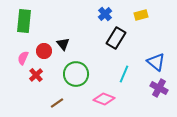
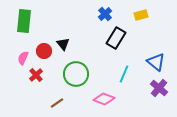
purple cross: rotated 12 degrees clockwise
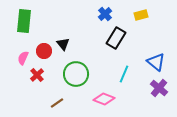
red cross: moved 1 px right
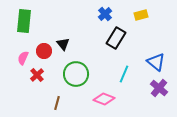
brown line: rotated 40 degrees counterclockwise
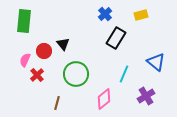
pink semicircle: moved 2 px right, 2 px down
purple cross: moved 13 px left, 8 px down; rotated 18 degrees clockwise
pink diamond: rotated 60 degrees counterclockwise
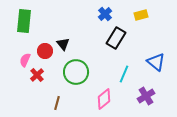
red circle: moved 1 px right
green circle: moved 2 px up
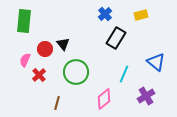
red circle: moved 2 px up
red cross: moved 2 px right
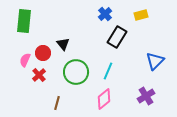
black rectangle: moved 1 px right, 1 px up
red circle: moved 2 px left, 4 px down
blue triangle: moved 1 px left, 1 px up; rotated 36 degrees clockwise
cyan line: moved 16 px left, 3 px up
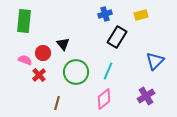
blue cross: rotated 24 degrees clockwise
pink semicircle: rotated 88 degrees clockwise
